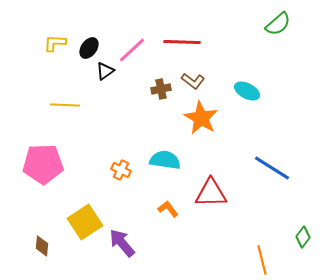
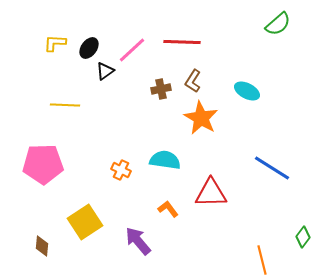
brown L-shape: rotated 85 degrees clockwise
purple arrow: moved 16 px right, 2 px up
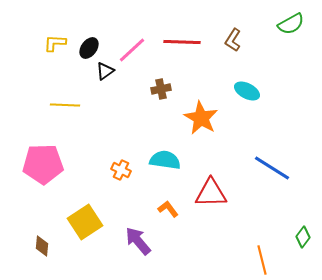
green semicircle: moved 13 px right; rotated 12 degrees clockwise
brown L-shape: moved 40 px right, 41 px up
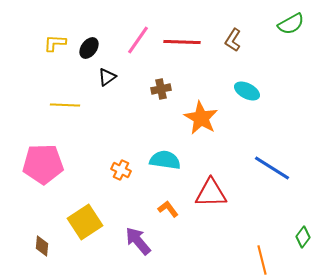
pink line: moved 6 px right, 10 px up; rotated 12 degrees counterclockwise
black triangle: moved 2 px right, 6 px down
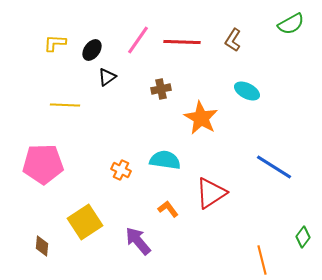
black ellipse: moved 3 px right, 2 px down
blue line: moved 2 px right, 1 px up
red triangle: rotated 32 degrees counterclockwise
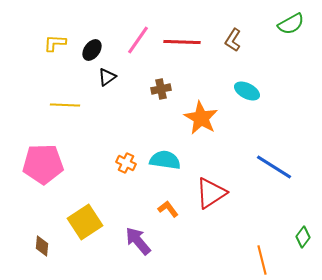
orange cross: moved 5 px right, 7 px up
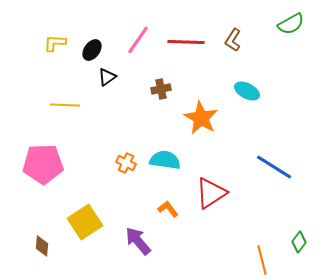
red line: moved 4 px right
green diamond: moved 4 px left, 5 px down
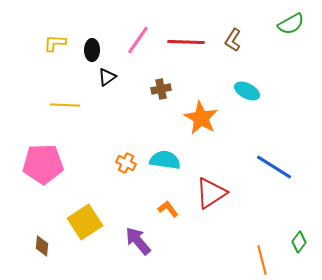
black ellipse: rotated 35 degrees counterclockwise
